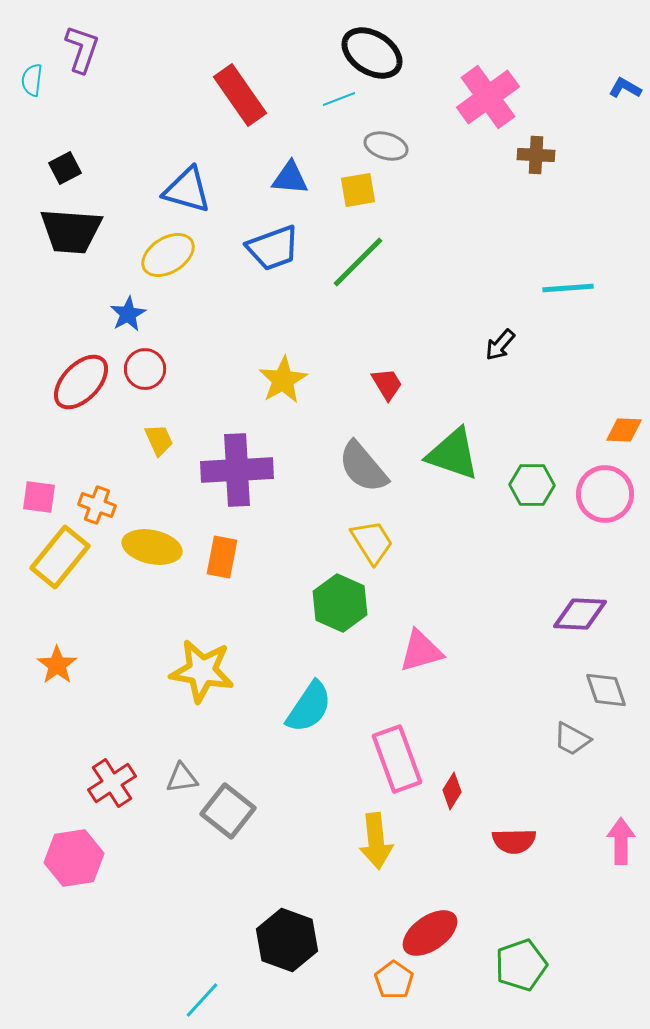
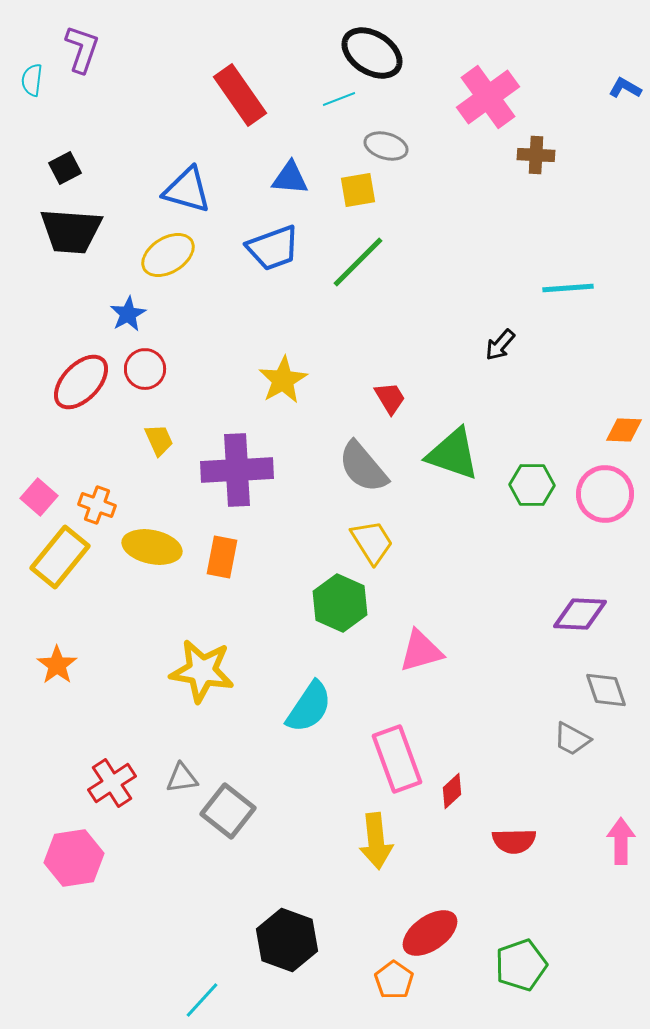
red trapezoid at (387, 384): moved 3 px right, 14 px down
pink square at (39, 497): rotated 33 degrees clockwise
red diamond at (452, 791): rotated 15 degrees clockwise
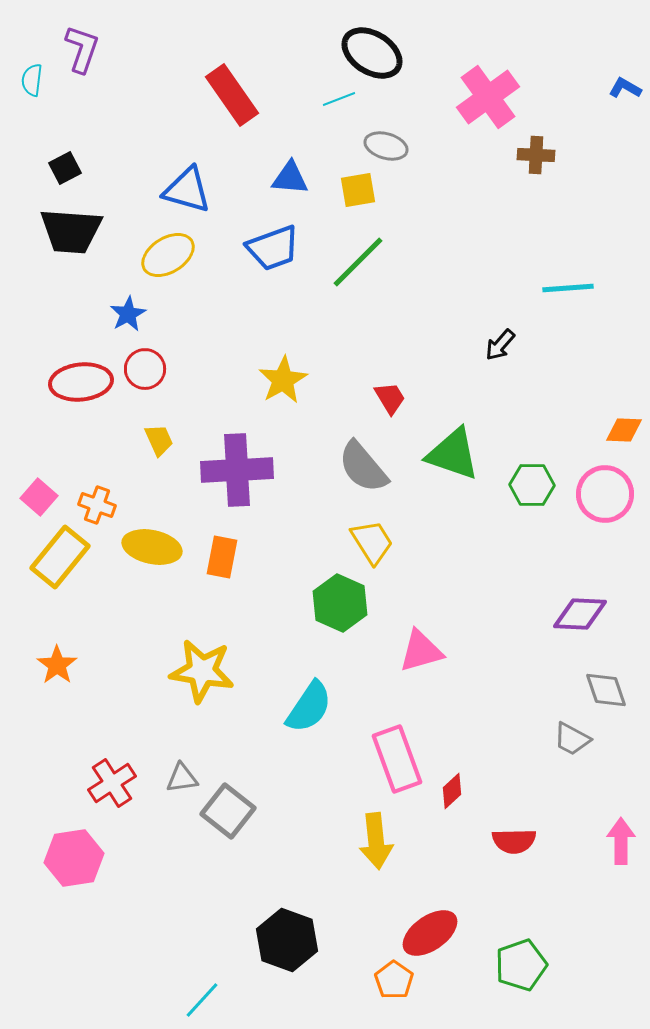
red rectangle at (240, 95): moved 8 px left
red ellipse at (81, 382): rotated 40 degrees clockwise
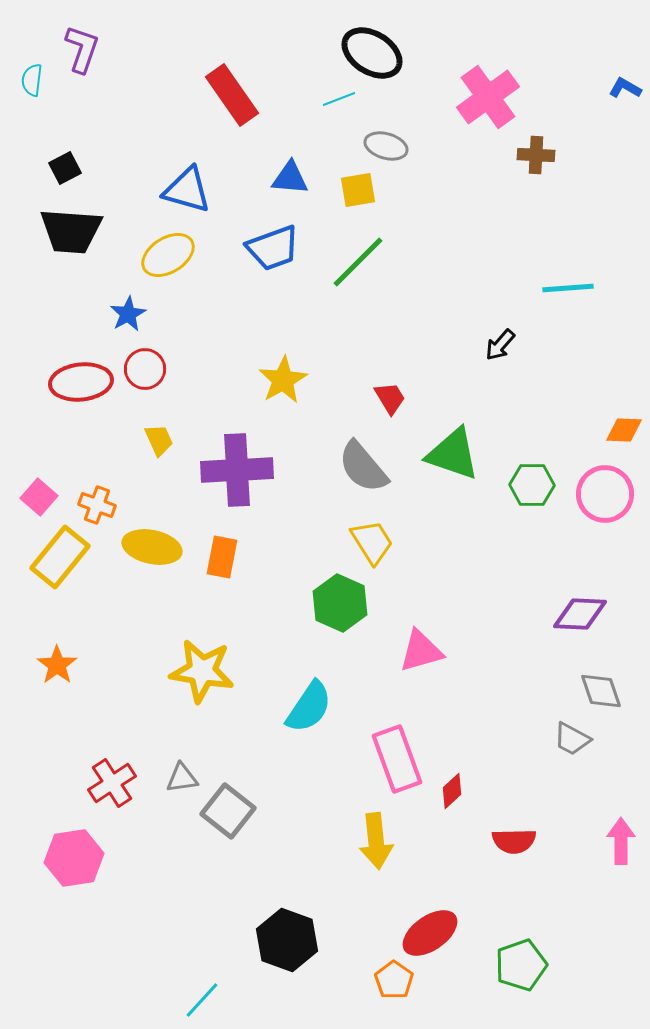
gray diamond at (606, 690): moved 5 px left, 1 px down
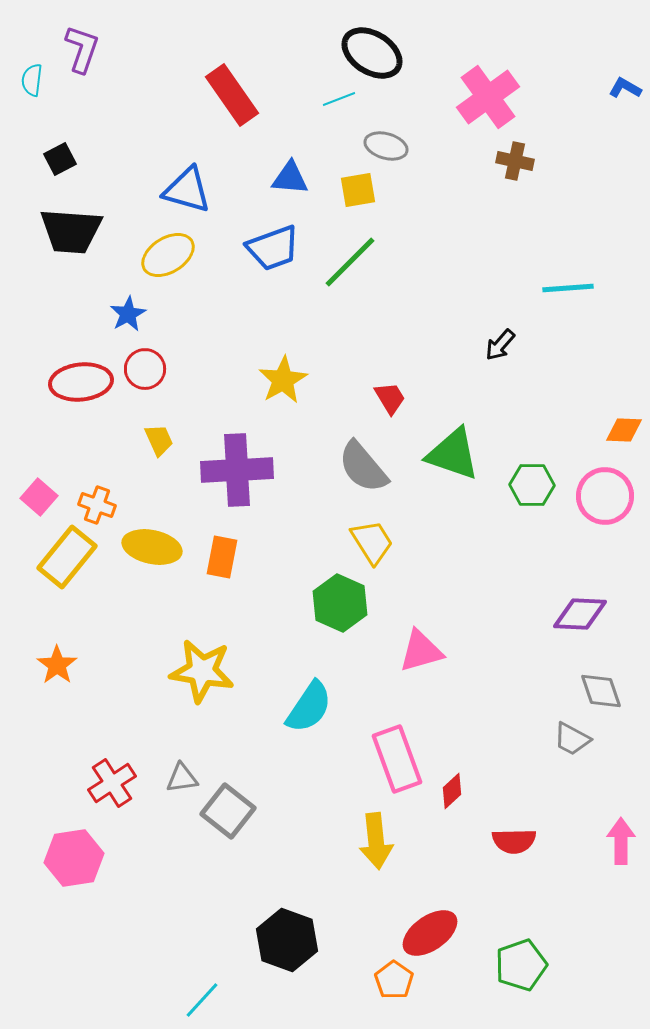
brown cross at (536, 155): moved 21 px left, 6 px down; rotated 9 degrees clockwise
black square at (65, 168): moved 5 px left, 9 px up
green line at (358, 262): moved 8 px left
pink circle at (605, 494): moved 2 px down
yellow rectangle at (60, 557): moved 7 px right
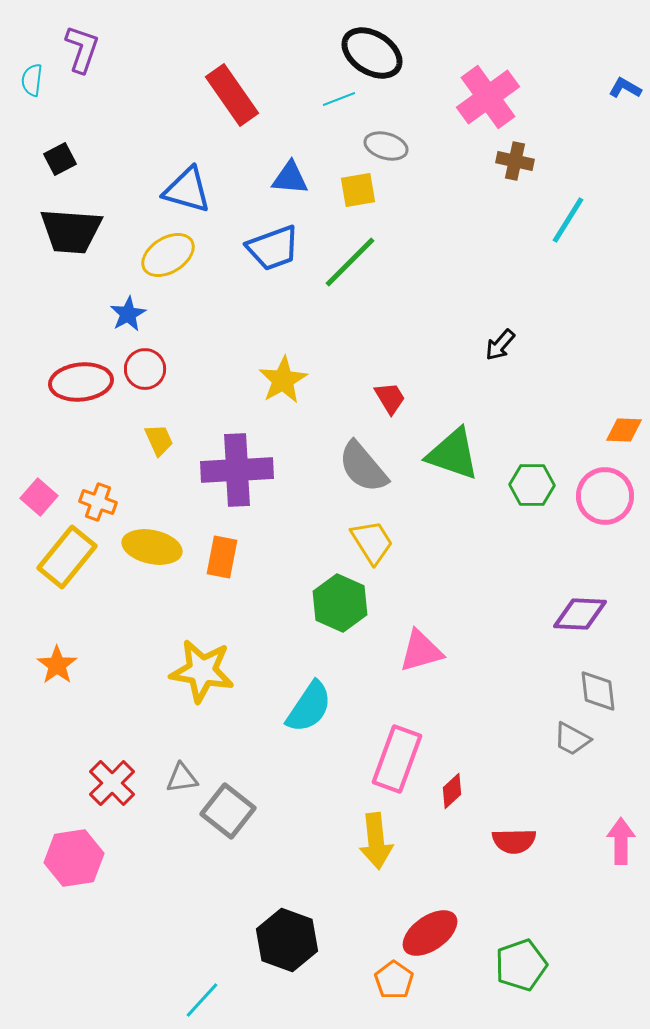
cyan line at (568, 288): moved 68 px up; rotated 54 degrees counterclockwise
orange cross at (97, 505): moved 1 px right, 3 px up
gray diamond at (601, 691): moved 3 px left; rotated 12 degrees clockwise
pink rectangle at (397, 759): rotated 40 degrees clockwise
red cross at (112, 783): rotated 12 degrees counterclockwise
